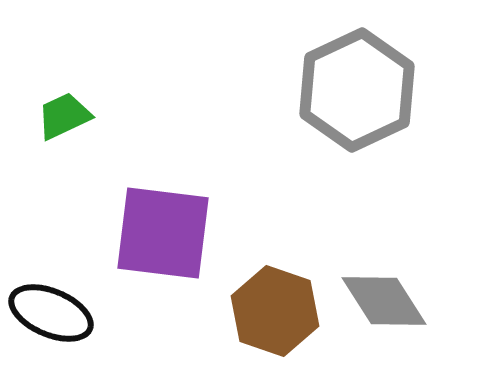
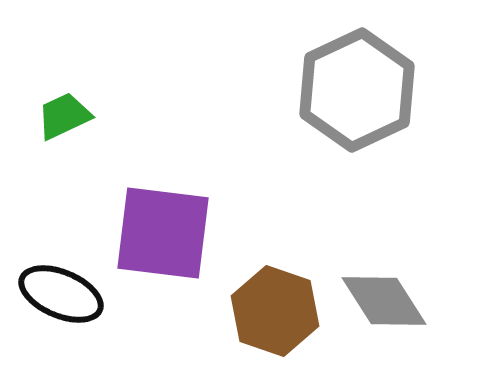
black ellipse: moved 10 px right, 19 px up
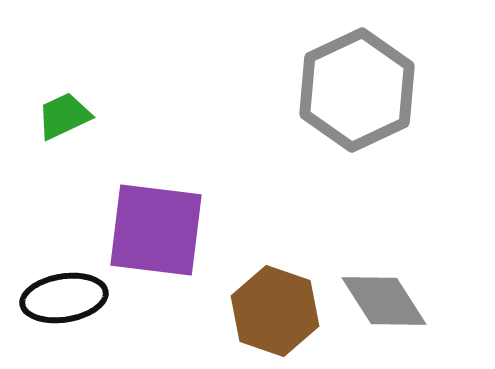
purple square: moved 7 px left, 3 px up
black ellipse: moved 3 px right, 4 px down; rotated 32 degrees counterclockwise
